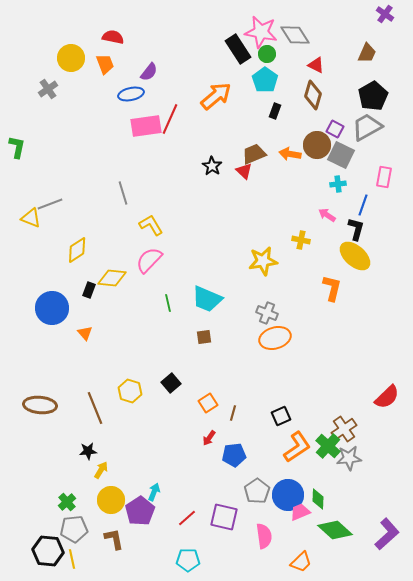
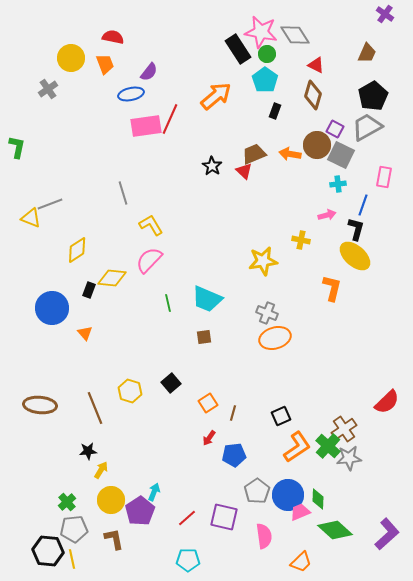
pink arrow at (327, 215): rotated 132 degrees clockwise
red semicircle at (387, 397): moved 5 px down
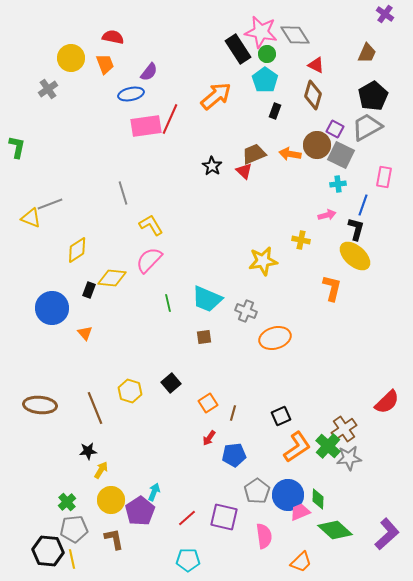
gray cross at (267, 313): moved 21 px left, 2 px up
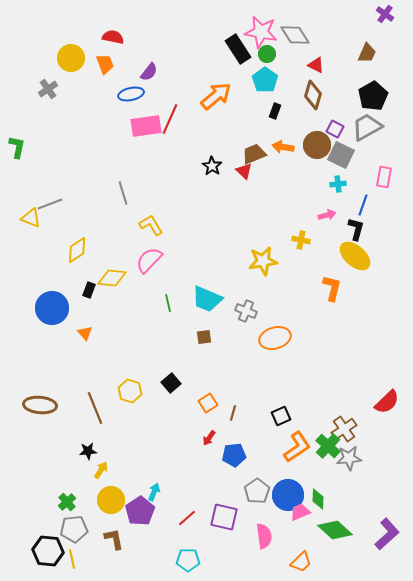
orange arrow at (290, 154): moved 7 px left, 7 px up
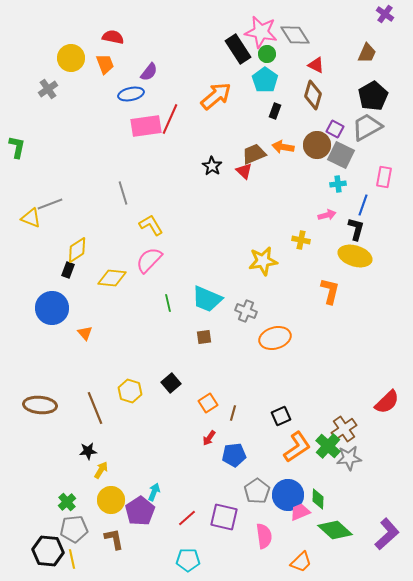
yellow ellipse at (355, 256): rotated 24 degrees counterclockwise
orange L-shape at (332, 288): moved 2 px left, 3 px down
black rectangle at (89, 290): moved 21 px left, 20 px up
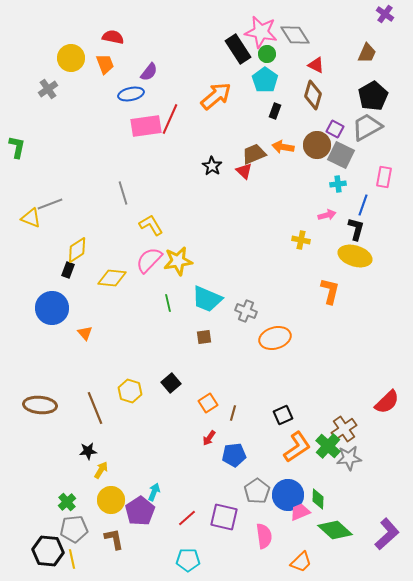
yellow star at (263, 261): moved 85 px left
black square at (281, 416): moved 2 px right, 1 px up
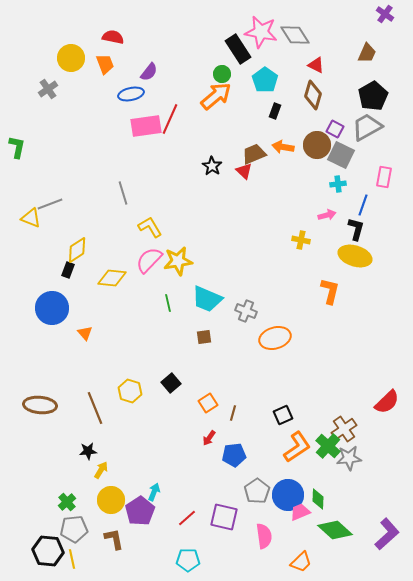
green circle at (267, 54): moved 45 px left, 20 px down
yellow L-shape at (151, 225): moved 1 px left, 2 px down
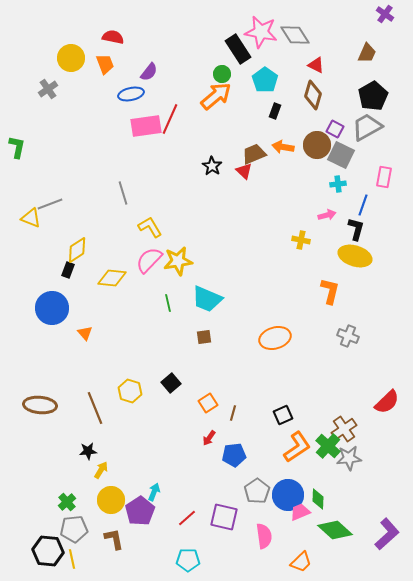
gray cross at (246, 311): moved 102 px right, 25 px down
